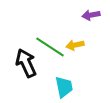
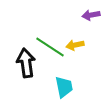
black arrow: rotated 16 degrees clockwise
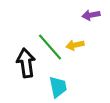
green line: rotated 16 degrees clockwise
cyan trapezoid: moved 6 px left
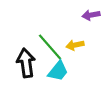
cyan trapezoid: moved 16 px up; rotated 50 degrees clockwise
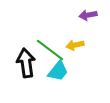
purple arrow: moved 3 px left
green line: moved 3 px down; rotated 12 degrees counterclockwise
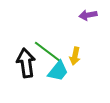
yellow arrow: moved 11 px down; rotated 66 degrees counterclockwise
green line: moved 2 px left, 2 px down
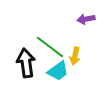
purple arrow: moved 2 px left, 4 px down
green line: moved 2 px right, 5 px up
cyan trapezoid: rotated 15 degrees clockwise
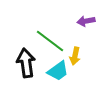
purple arrow: moved 2 px down
green line: moved 6 px up
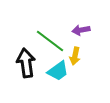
purple arrow: moved 5 px left, 9 px down
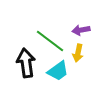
yellow arrow: moved 3 px right, 3 px up
